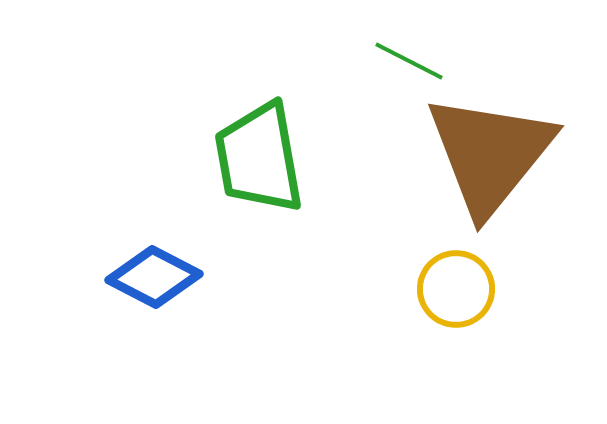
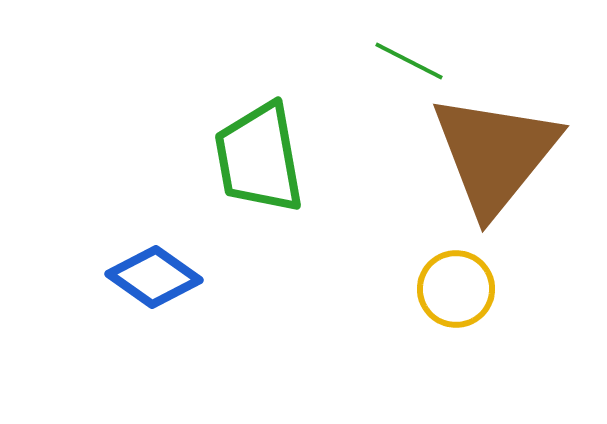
brown triangle: moved 5 px right
blue diamond: rotated 8 degrees clockwise
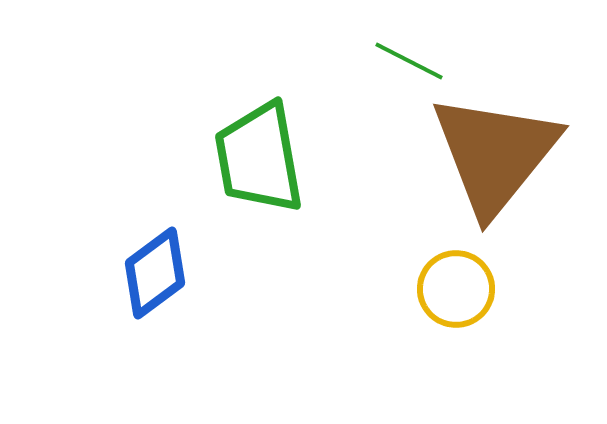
blue diamond: moved 1 px right, 4 px up; rotated 72 degrees counterclockwise
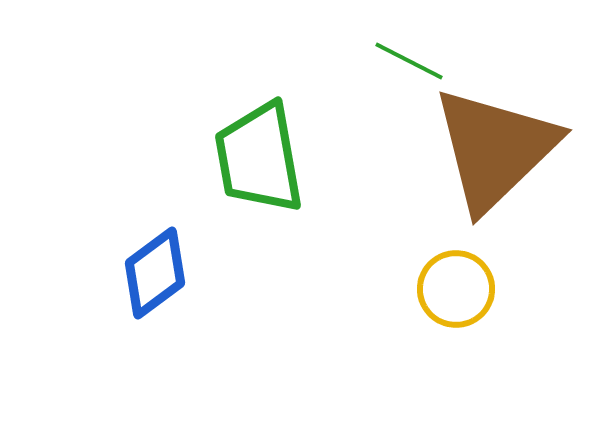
brown triangle: moved 5 px up; rotated 7 degrees clockwise
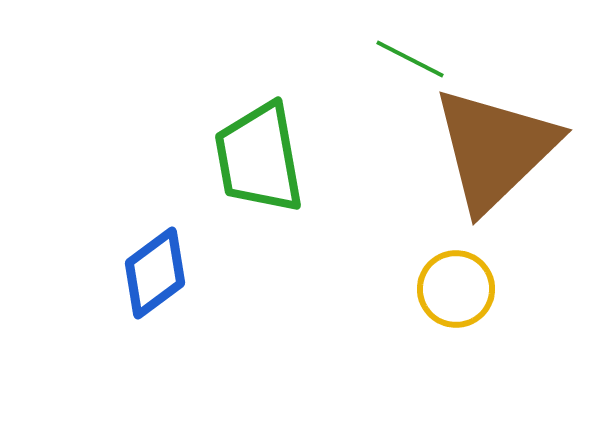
green line: moved 1 px right, 2 px up
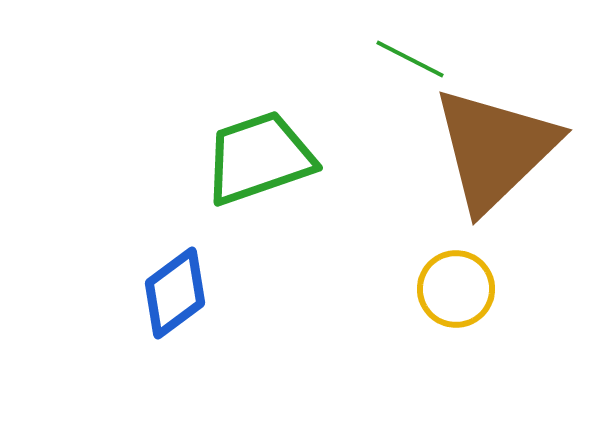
green trapezoid: rotated 81 degrees clockwise
blue diamond: moved 20 px right, 20 px down
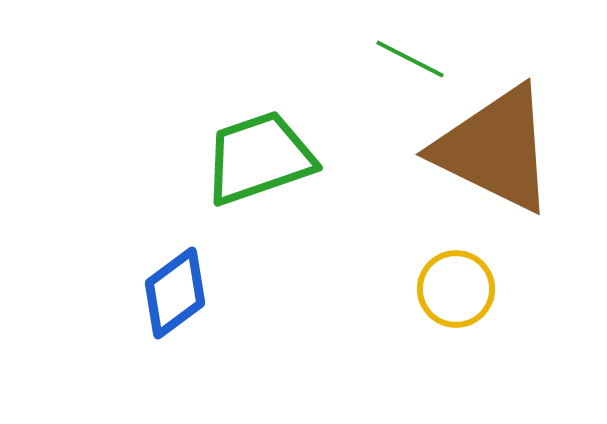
brown triangle: rotated 50 degrees counterclockwise
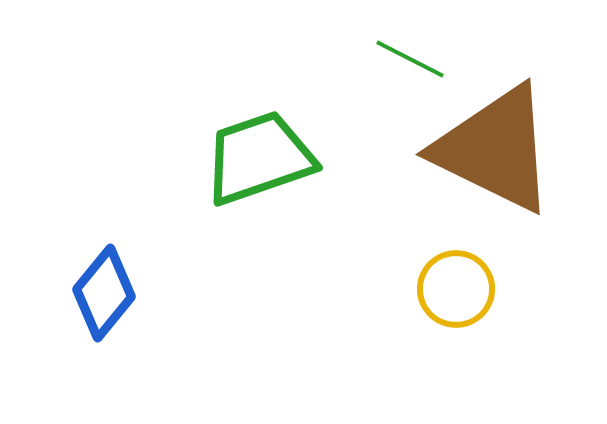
blue diamond: moved 71 px left; rotated 14 degrees counterclockwise
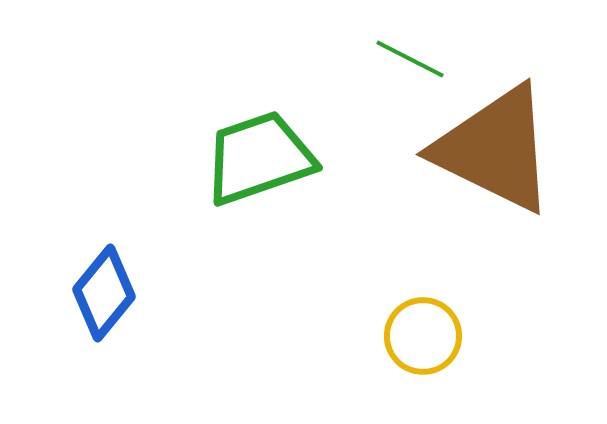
yellow circle: moved 33 px left, 47 px down
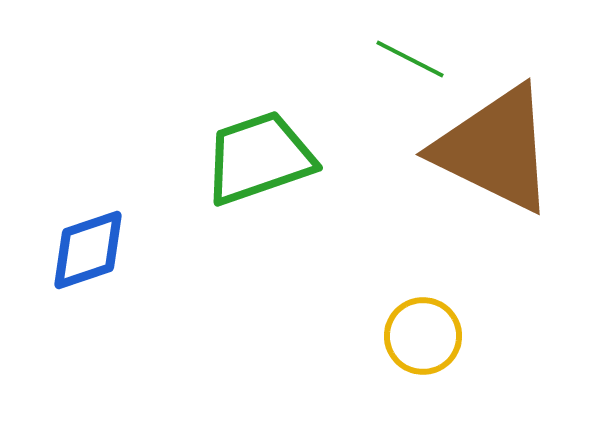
blue diamond: moved 16 px left, 43 px up; rotated 32 degrees clockwise
